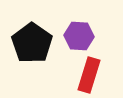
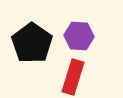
red rectangle: moved 16 px left, 2 px down
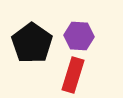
red rectangle: moved 2 px up
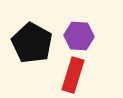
black pentagon: rotated 6 degrees counterclockwise
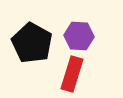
red rectangle: moved 1 px left, 1 px up
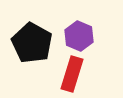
purple hexagon: rotated 20 degrees clockwise
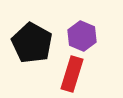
purple hexagon: moved 3 px right
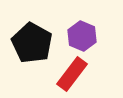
red rectangle: rotated 20 degrees clockwise
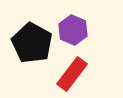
purple hexagon: moved 9 px left, 6 px up
